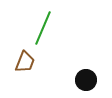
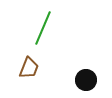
brown trapezoid: moved 4 px right, 6 px down
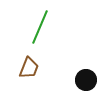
green line: moved 3 px left, 1 px up
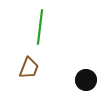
green line: rotated 16 degrees counterclockwise
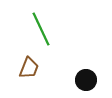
green line: moved 1 px right, 2 px down; rotated 32 degrees counterclockwise
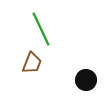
brown trapezoid: moved 3 px right, 5 px up
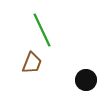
green line: moved 1 px right, 1 px down
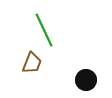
green line: moved 2 px right
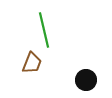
green line: rotated 12 degrees clockwise
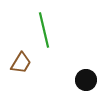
brown trapezoid: moved 11 px left; rotated 10 degrees clockwise
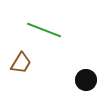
green line: rotated 56 degrees counterclockwise
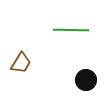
green line: moved 27 px right; rotated 20 degrees counterclockwise
